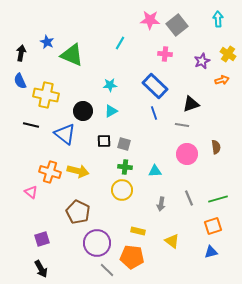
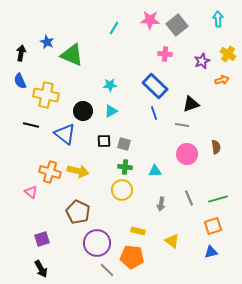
cyan line at (120, 43): moved 6 px left, 15 px up
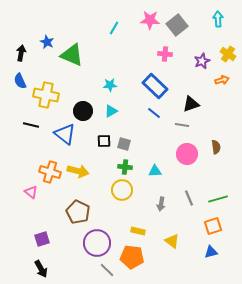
blue line at (154, 113): rotated 32 degrees counterclockwise
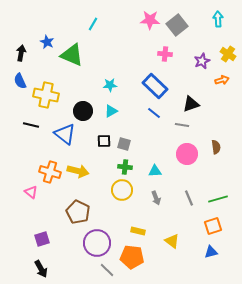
cyan line at (114, 28): moved 21 px left, 4 px up
gray arrow at (161, 204): moved 5 px left, 6 px up; rotated 32 degrees counterclockwise
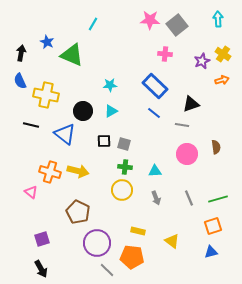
yellow cross at (228, 54): moved 5 px left
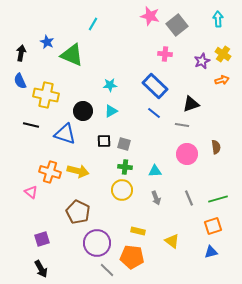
pink star at (150, 20): moved 4 px up; rotated 12 degrees clockwise
blue triangle at (65, 134): rotated 20 degrees counterclockwise
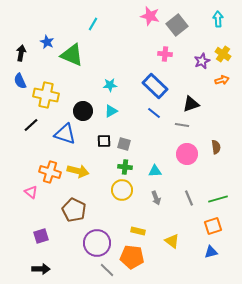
black line at (31, 125): rotated 56 degrees counterclockwise
brown pentagon at (78, 212): moved 4 px left, 2 px up
purple square at (42, 239): moved 1 px left, 3 px up
black arrow at (41, 269): rotated 60 degrees counterclockwise
